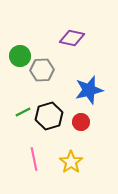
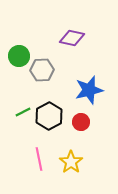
green circle: moved 1 px left
black hexagon: rotated 12 degrees counterclockwise
pink line: moved 5 px right
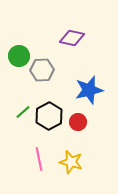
green line: rotated 14 degrees counterclockwise
red circle: moved 3 px left
yellow star: rotated 20 degrees counterclockwise
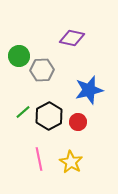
yellow star: rotated 15 degrees clockwise
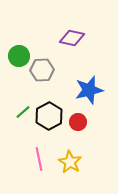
yellow star: moved 1 px left
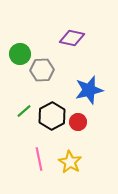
green circle: moved 1 px right, 2 px up
green line: moved 1 px right, 1 px up
black hexagon: moved 3 px right
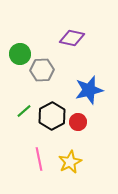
yellow star: rotated 15 degrees clockwise
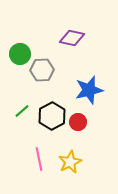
green line: moved 2 px left
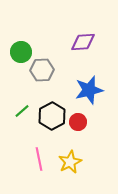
purple diamond: moved 11 px right, 4 px down; rotated 15 degrees counterclockwise
green circle: moved 1 px right, 2 px up
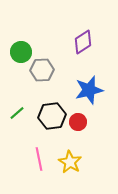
purple diamond: rotated 30 degrees counterclockwise
green line: moved 5 px left, 2 px down
black hexagon: rotated 20 degrees clockwise
yellow star: rotated 15 degrees counterclockwise
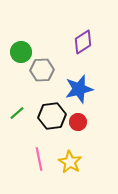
blue star: moved 10 px left, 1 px up
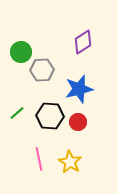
black hexagon: moved 2 px left; rotated 12 degrees clockwise
